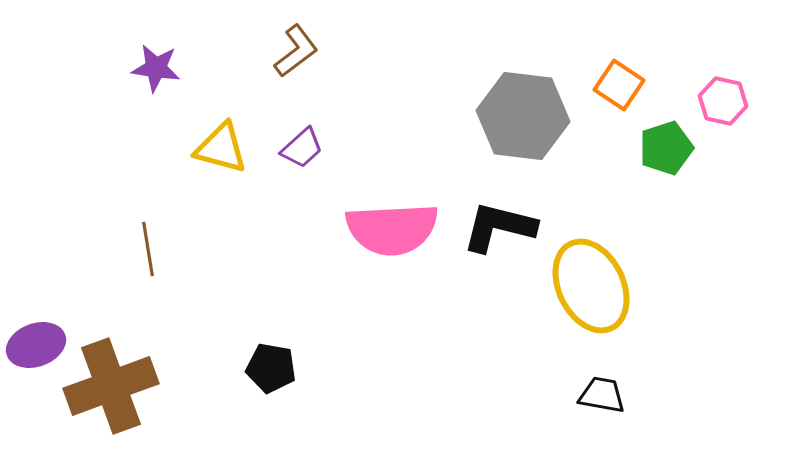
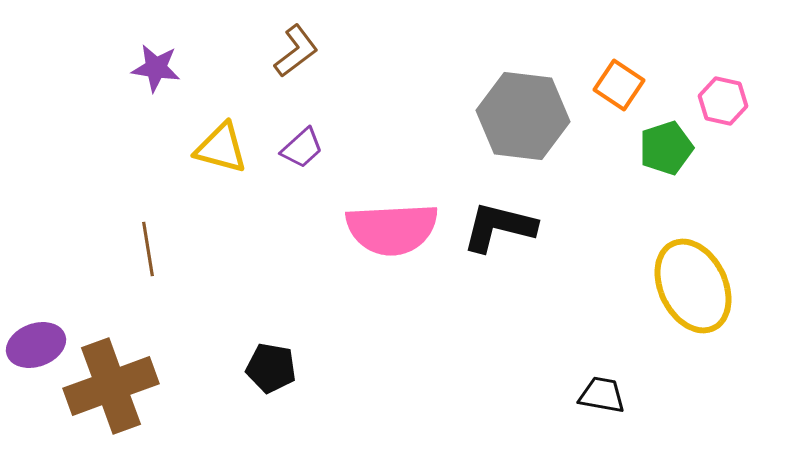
yellow ellipse: moved 102 px right
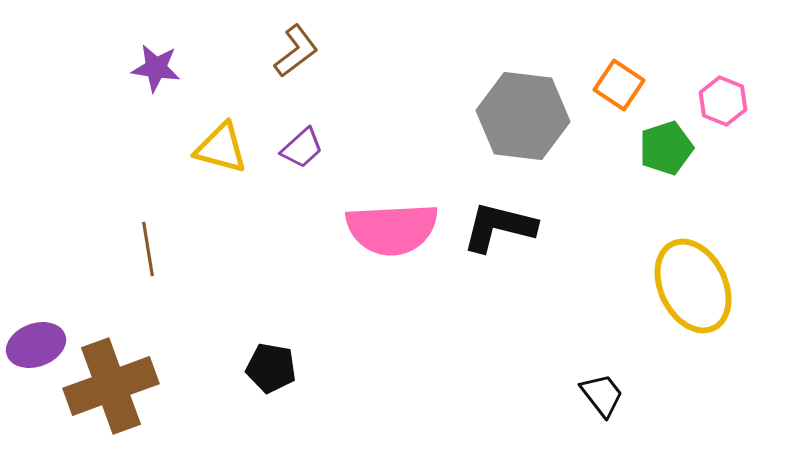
pink hexagon: rotated 9 degrees clockwise
black trapezoid: rotated 42 degrees clockwise
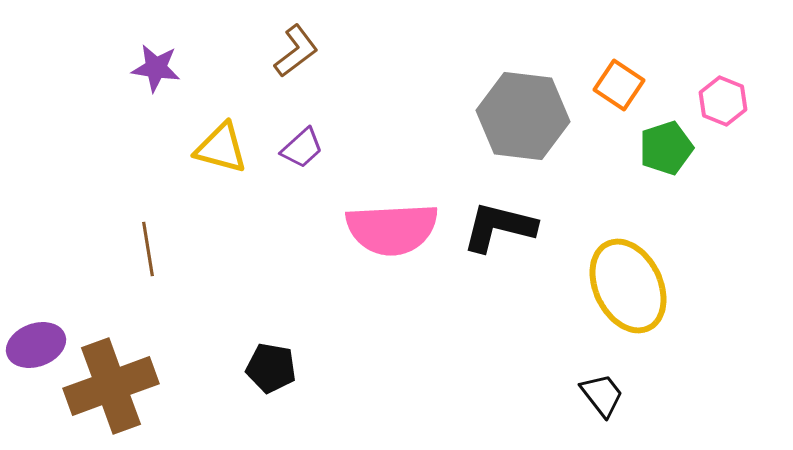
yellow ellipse: moved 65 px left
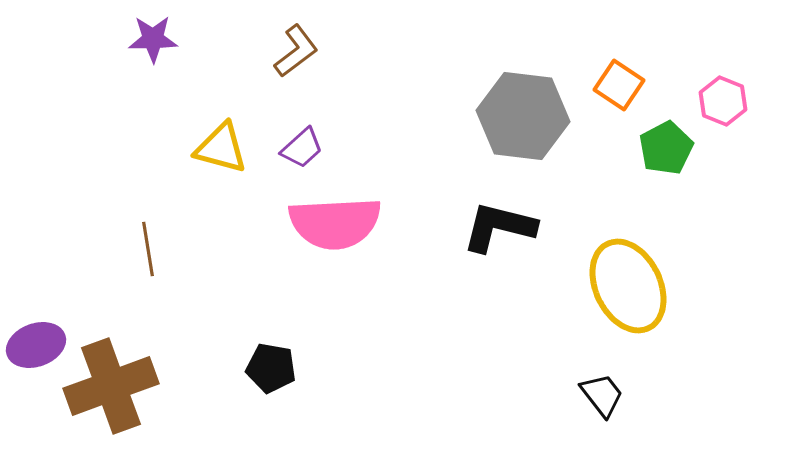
purple star: moved 3 px left, 29 px up; rotated 9 degrees counterclockwise
green pentagon: rotated 10 degrees counterclockwise
pink semicircle: moved 57 px left, 6 px up
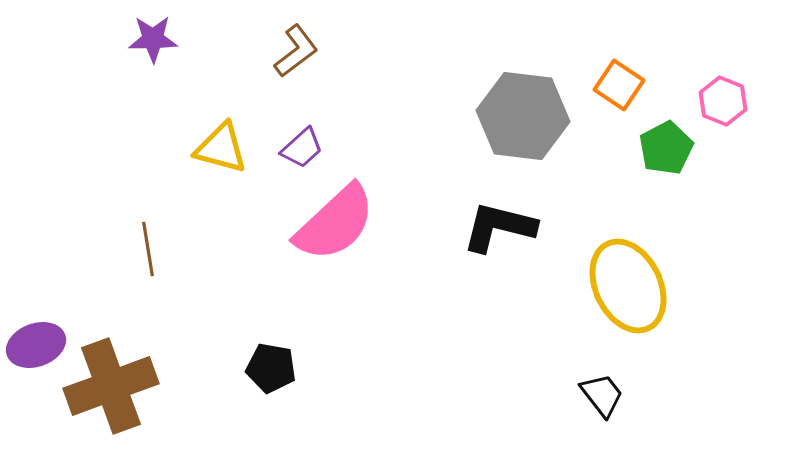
pink semicircle: rotated 40 degrees counterclockwise
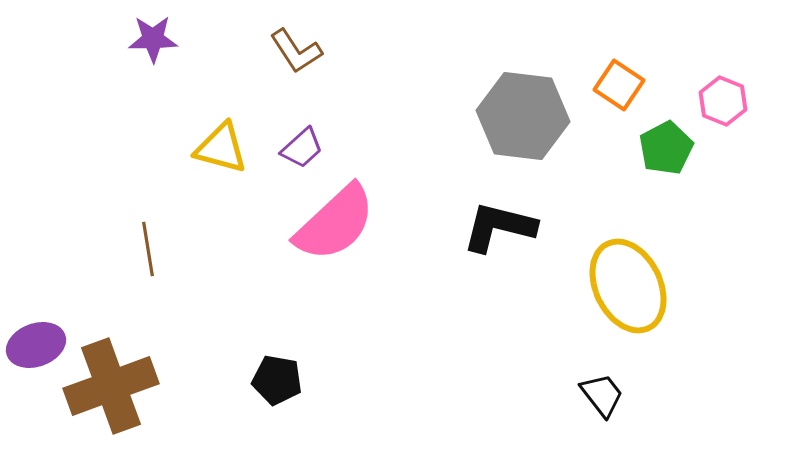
brown L-shape: rotated 94 degrees clockwise
black pentagon: moved 6 px right, 12 px down
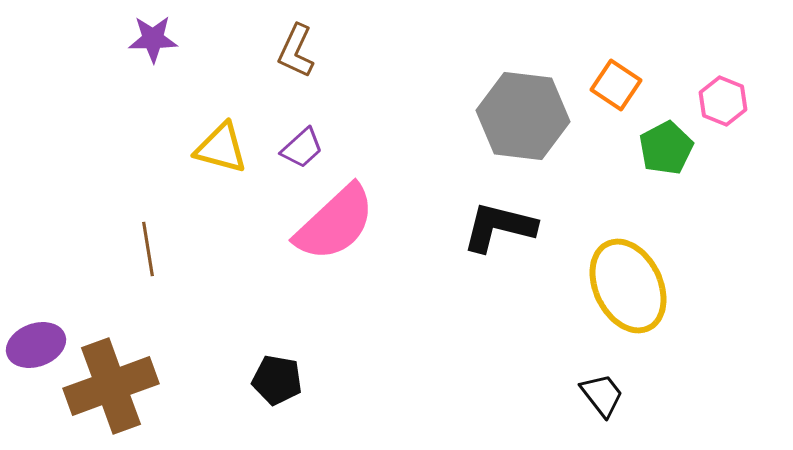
brown L-shape: rotated 58 degrees clockwise
orange square: moved 3 px left
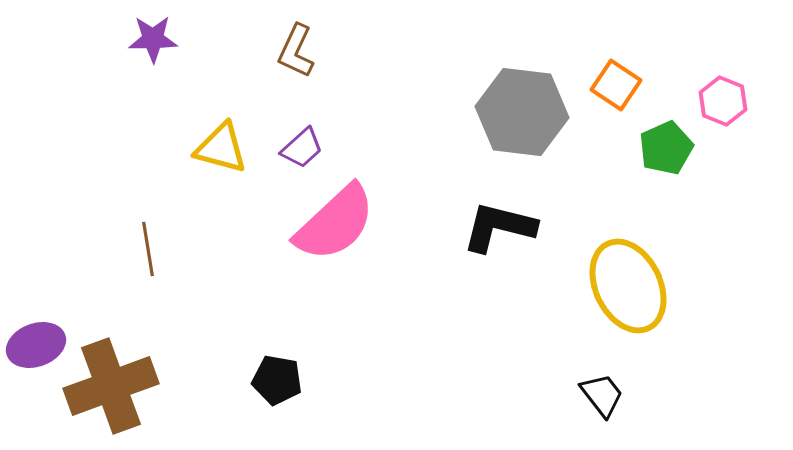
gray hexagon: moved 1 px left, 4 px up
green pentagon: rotated 4 degrees clockwise
